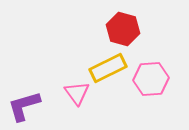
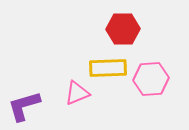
red hexagon: rotated 16 degrees counterclockwise
yellow rectangle: rotated 24 degrees clockwise
pink triangle: rotated 44 degrees clockwise
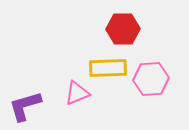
purple L-shape: moved 1 px right
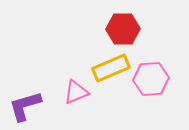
yellow rectangle: moved 3 px right; rotated 21 degrees counterclockwise
pink triangle: moved 1 px left, 1 px up
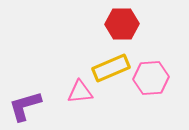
red hexagon: moved 1 px left, 5 px up
pink hexagon: moved 1 px up
pink triangle: moved 4 px right; rotated 16 degrees clockwise
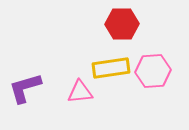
yellow rectangle: rotated 15 degrees clockwise
pink hexagon: moved 2 px right, 7 px up
purple L-shape: moved 18 px up
